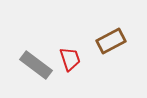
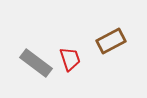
gray rectangle: moved 2 px up
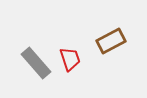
gray rectangle: rotated 12 degrees clockwise
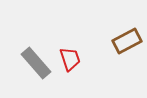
brown rectangle: moved 16 px right
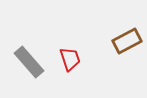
gray rectangle: moved 7 px left, 1 px up
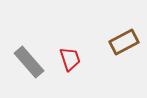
brown rectangle: moved 3 px left, 1 px down
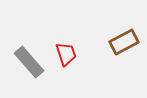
red trapezoid: moved 4 px left, 5 px up
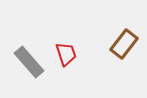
brown rectangle: moved 2 px down; rotated 24 degrees counterclockwise
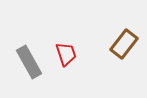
gray rectangle: rotated 12 degrees clockwise
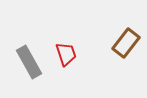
brown rectangle: moved 2 px right, 1 px up
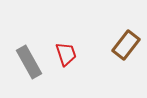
brown rectangle: moved 2 px down
